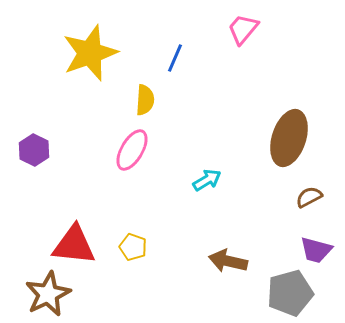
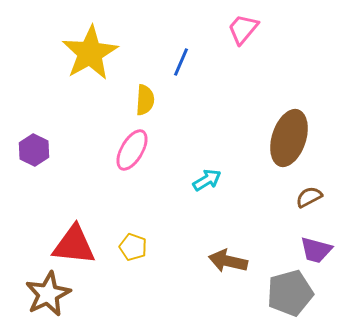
yellow star: rotated 10 degrees counterclockwise
blue line: moved 6 px right, 4 px down
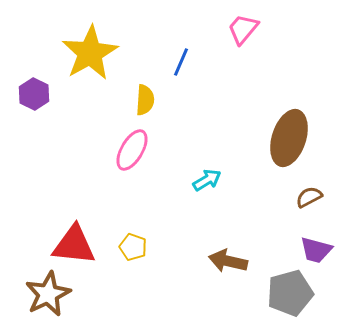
purple hexagon: moved 56 px up
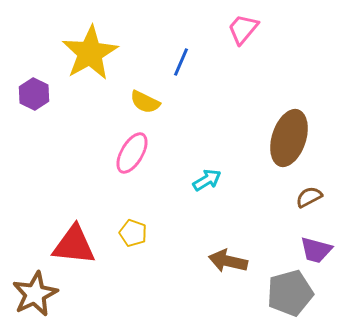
yellow semicircle: moved 2 px down; rotated 112 degrees clockwise
pink ellipse: moved 3 px down
yellow pentagon: moved 14 px up
brown star: moved 13 px left
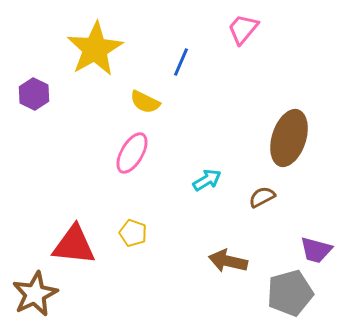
yellow star: moved 5 px right, 4 px up
brown semicircle: moved 47 px left
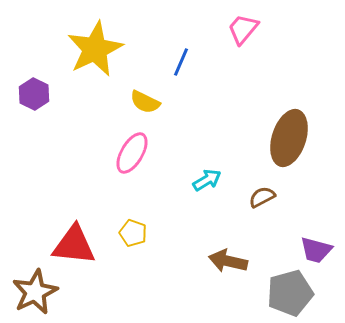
yellow star: rotated 4 degrees clockwise
brown star: moved 2 px up
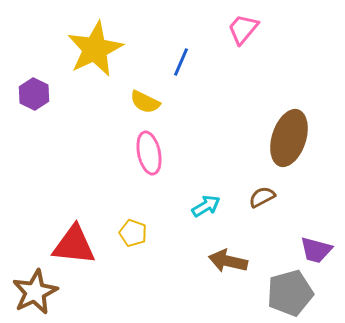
pink ellipse: moved 17 px right; rotated 42 degrees counterclockwise
cyan arrow: moved 1 px left, 26 px down
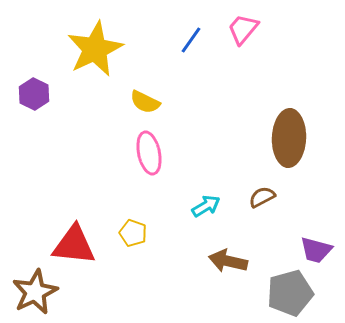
blue line: moved 10 px right, 22 px up; rotated 12 degrees clockwise
brown ellipse: rotated 16 degrees counterclockwise
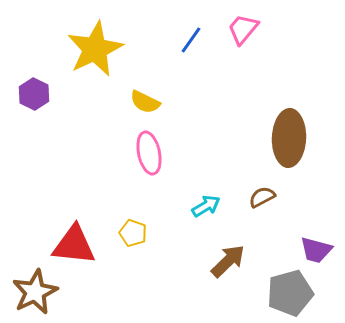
brown arrow: rotated 123 degrees clockwise
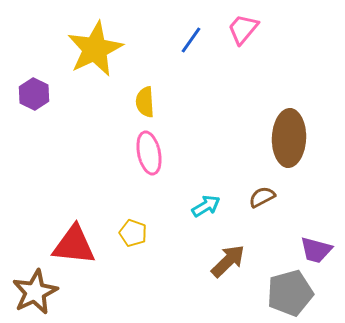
yellow semicircle: rotated 60 degrees clockwise
